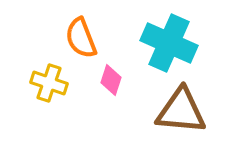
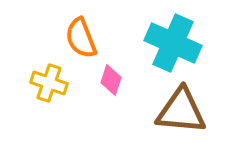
cyan cross: moved 4 px right
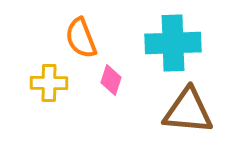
cyan cross: rotated 26 degrees counterclockwise
yellow cross: rotated 18 degrees counterclockwise
brown triangle: moved 7 px right
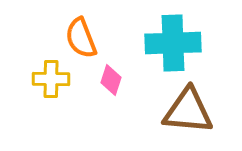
yellow cross: moved 2 px right, 4 px up
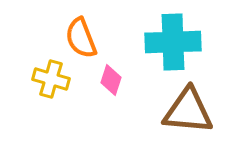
cyan cross: moved 1 px up
yellow cross: rotated 15 degrees clockwise
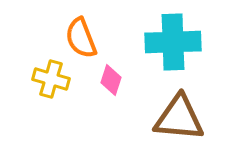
brown triangle: moved 9 px left, 7 px down
